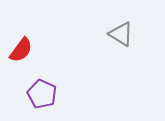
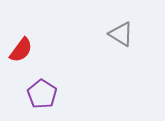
purple pentagon: rotated 8 degrees clockwise
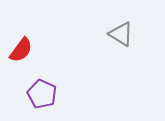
purple pentagon: rotated 8 degrees counterclockwise
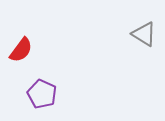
gray triangle: moved 23 px right
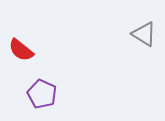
red semicircle: rotated 92 degrees clockwise
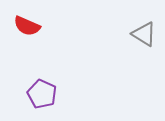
red semicircle: moved 6 px right, 24 px up; rotated 16 degrees counterclockwise
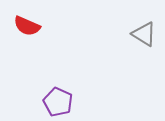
purple pentagon: moved 16 px right, 8 px down
